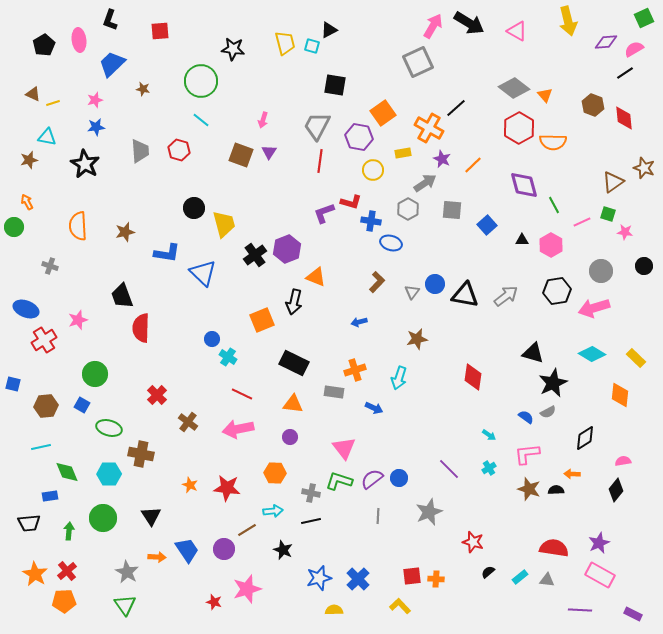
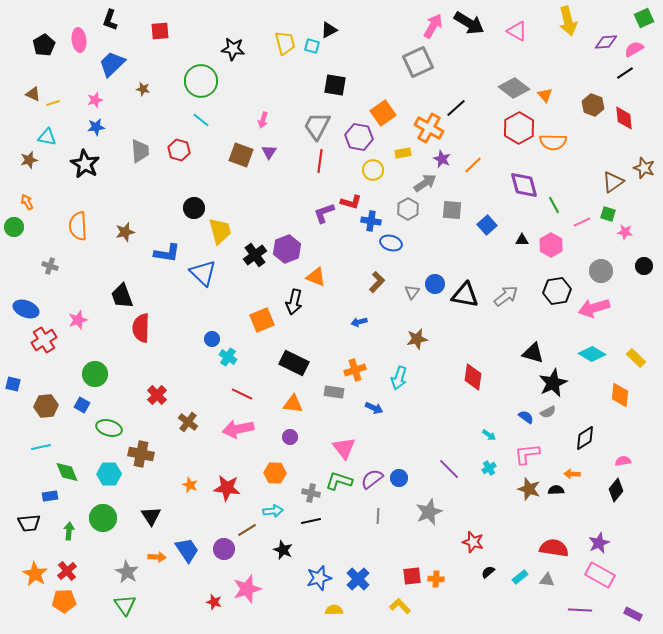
yellow trapezoid at (224, 224): moved 4 px left, 7 px down
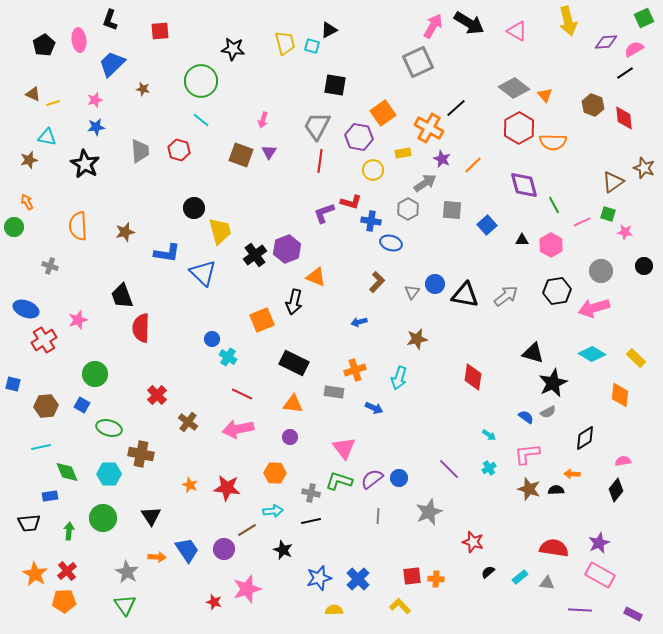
gray triangle at (547, 580): moved 3 px down
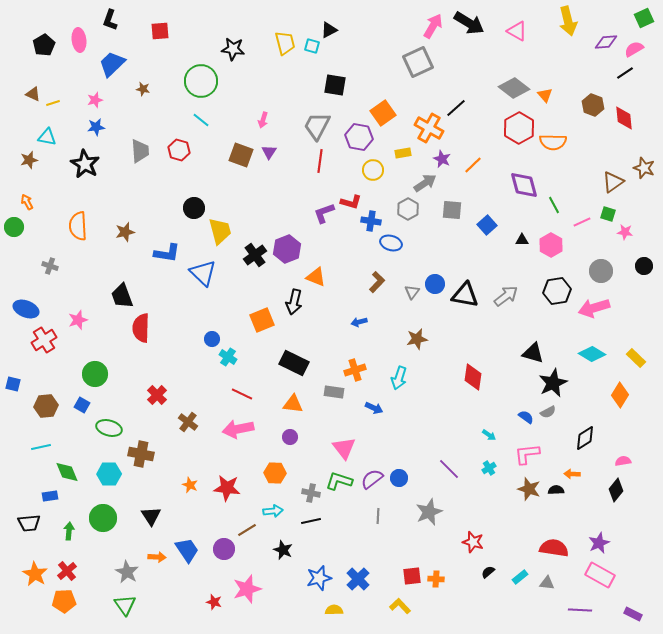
orange diamond at (620, 395): rotated 25 degrees clockwise
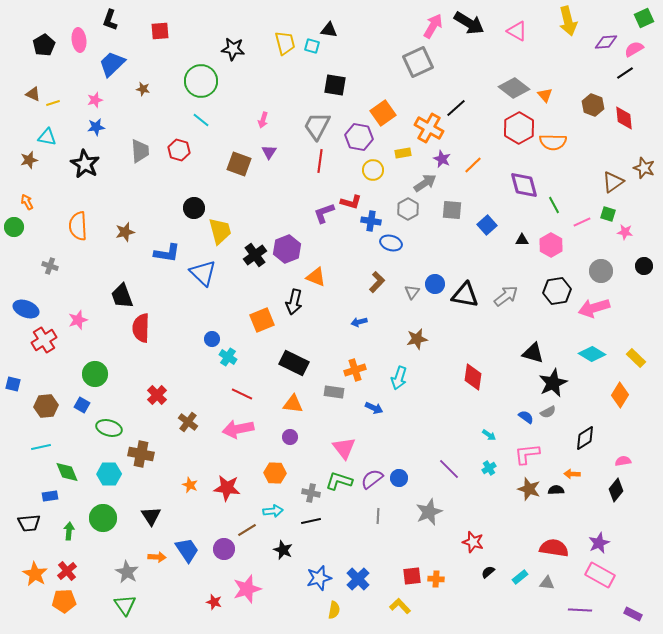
black triangle at (329, 30): rotated 36 degrees clockwise
brown square at (241, 155): moved 2 px left, 9 px down
yellow semicircle at (334, 610): rotated 102 degrees clockwise
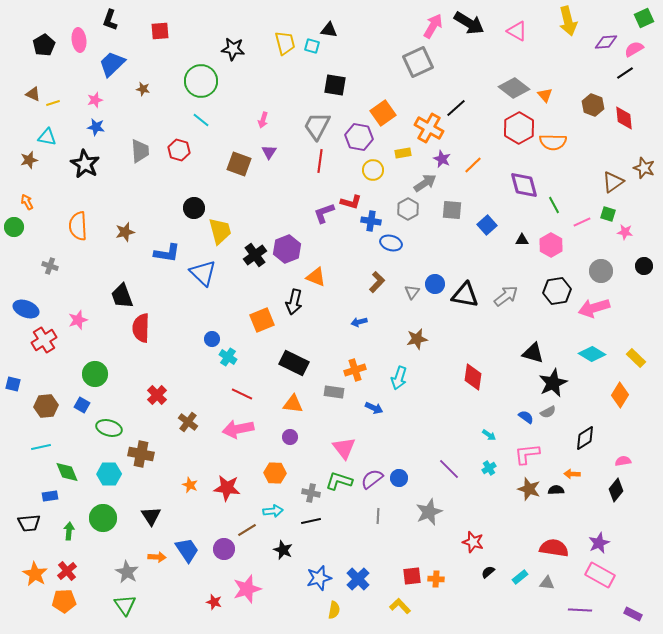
blue star at (96, 127): rotated 18 degrees clockwise
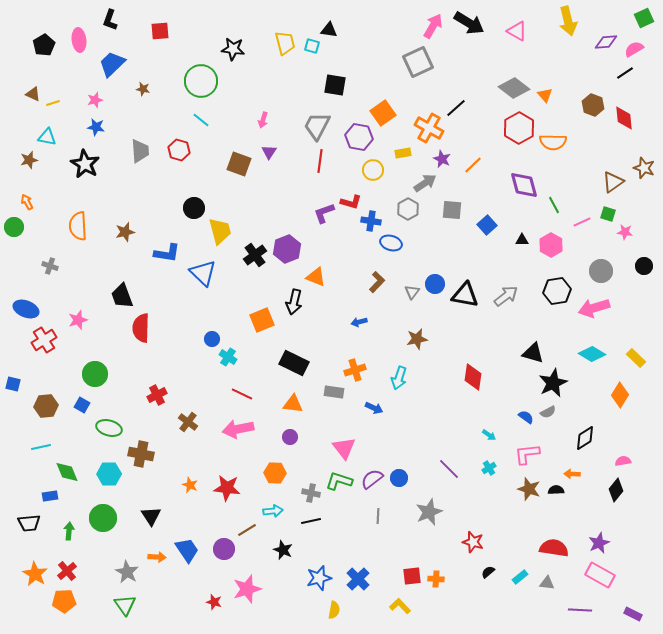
red cross at (157, 395): rotated 18 degrees clockwise
